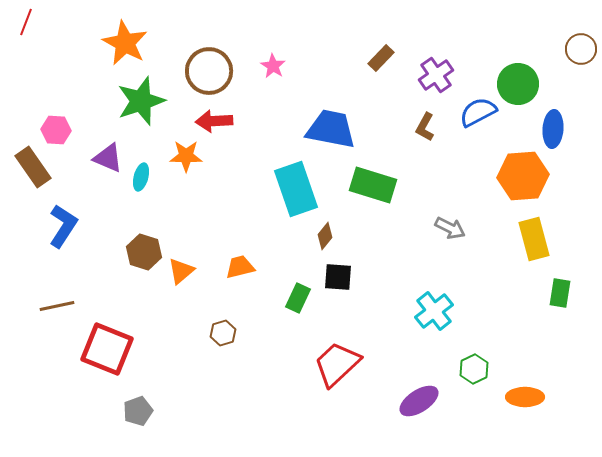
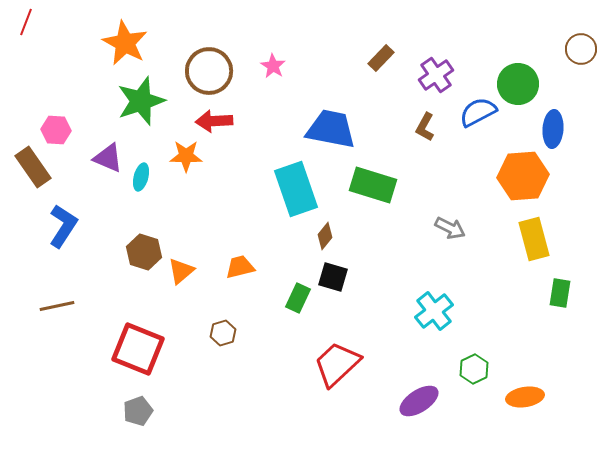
black square at (338, 277): moved 5 px left; rotated 12 degrees clockwise
red square at (107, 349): moved 31 px right
orange ellipse at (525, 397): rotated 9 degrees counterclockwise
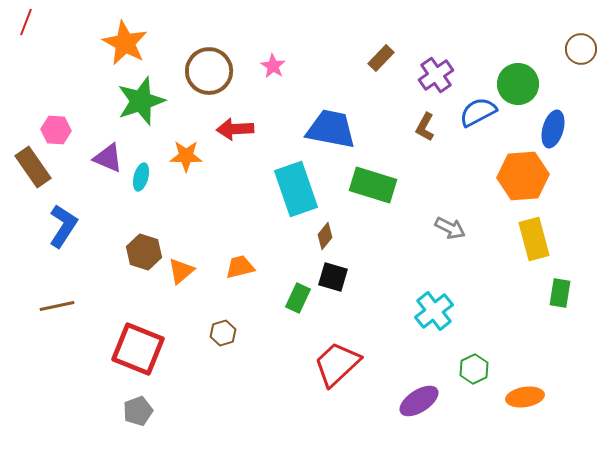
red arrow at (214, 121): moved 21 px right, 8 px down
blue ellipse at (553, 129): rotated 12 degrees clockwise
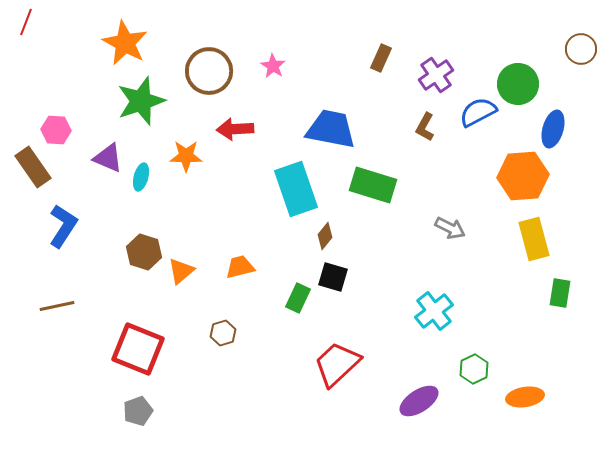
brown rectangle at (381, 58): rotated 20 degrees counterclockwise
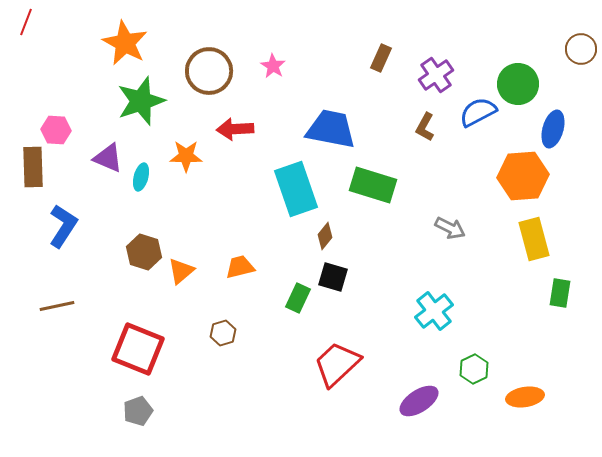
brown rectangle at (33, 167): rotated 33 degrees clockwise
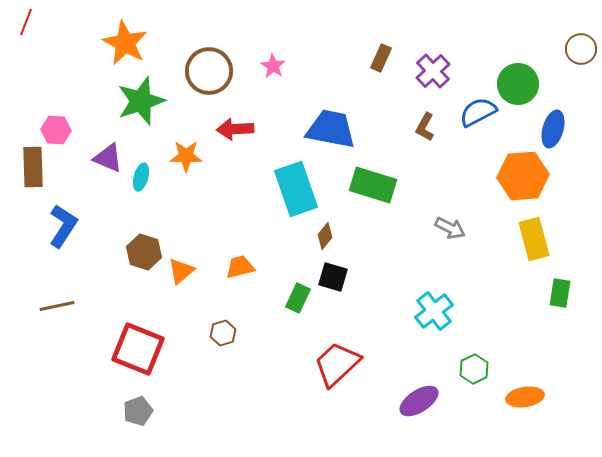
purple cross at (436, 75): moved 3 px left, 4 px up; rotated 8 degrees counterclockwise
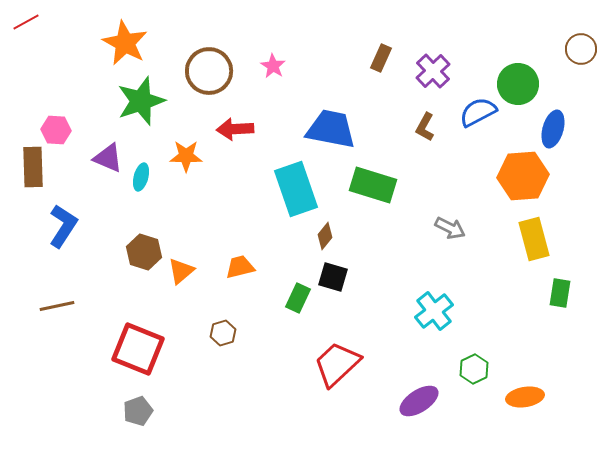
red line at (26, 22): rotated 40 degrees clockwise
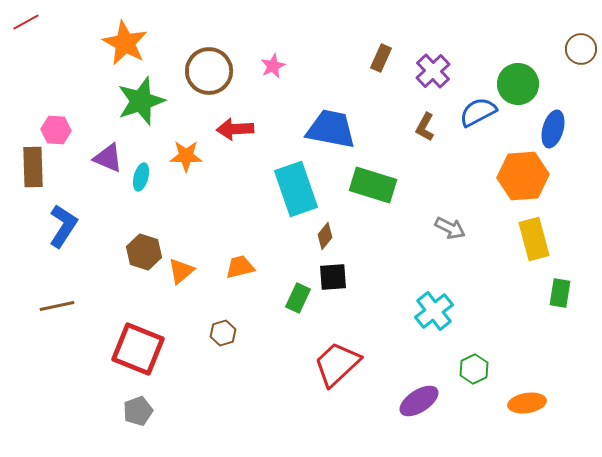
pink star at (273, 66): rotated 15 degrees clockwise
black square at (333, 277): rotated 20 degrees counterclockwise
orange ellipse at (525, 397): moved 2 px right, 6 px down
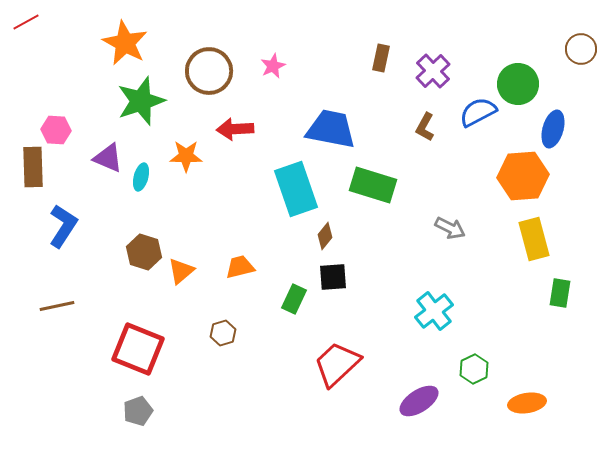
brown rectangle at (381, 58): rotated 12 degrees counterclockwise
green rectangle at (298, 298): moved 4 px left, 1 px down
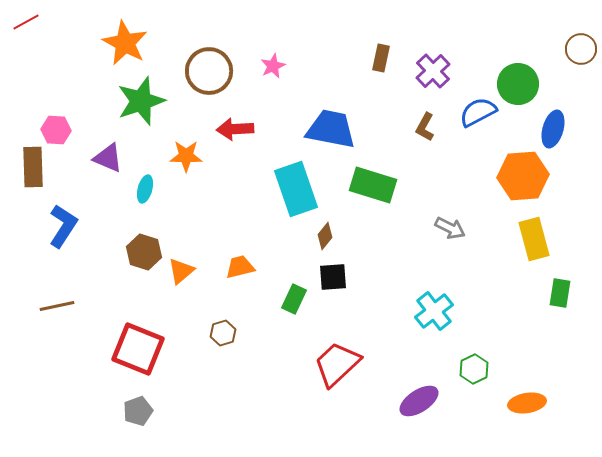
cyan ellipse at (141, 177): moved 4 px right, 12 px down
